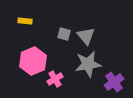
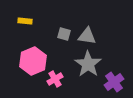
gray triangle: moved 1 px right; rotated 42 degrees counterclockwise
gray star: rotated 28 degrees counterclockwise
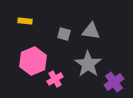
gray triangle: moved 4 px right, 5 px up
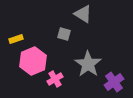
yellow rectangle: moved 9 px left, 18 px down; rotated 24 degrees counterclockwise
gray triangle: moved 8 px left, 17 px up; rotated 24 degrees clockwise
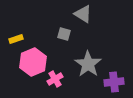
pink hexagon: moved 1 px down
purple cross: rotated 30 degrees clockwise
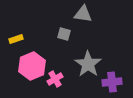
gray triangle: rotated 24 degrees counterclockwise
pink hexagon: moved 1 px left, 4 px down
purple cross: moved 2 px left
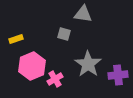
purple cross: moved 6 px right, 7 px up
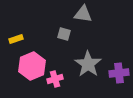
purple cross: moved 1 px right, 2 px up
pink cross: rotated 14 degrees clockwise
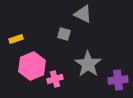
gray triangle: rotated 18 degrees clockwise
purple cross: moved 1 px left, 7 px down
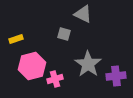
pink hexagon: rotated 8 degrees clockwise
purple cross: moved 2 px left, 4 px up
